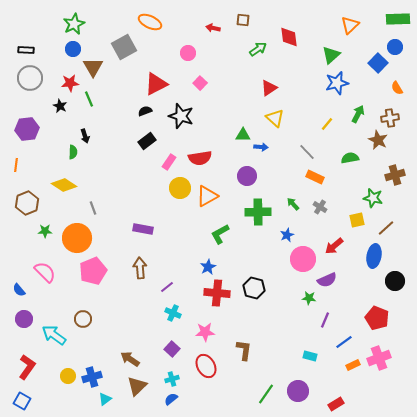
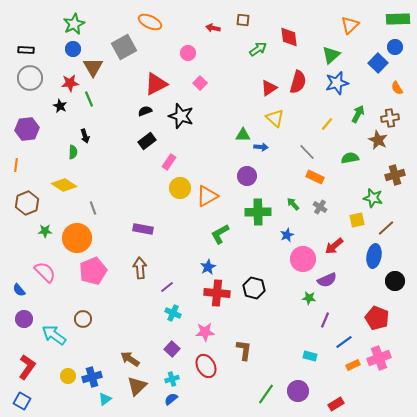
red semicircle at (200, 158): moved 98 px right, 76 px up; rotated 65 degrees counterclockwise
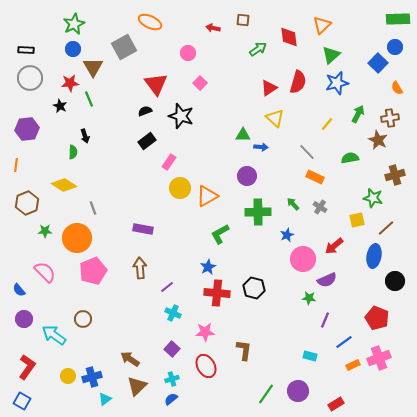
orange triangle at (350, 25): moved 28 px left
red triangle at (156, 84): rotated 40 degrees counterclockwise
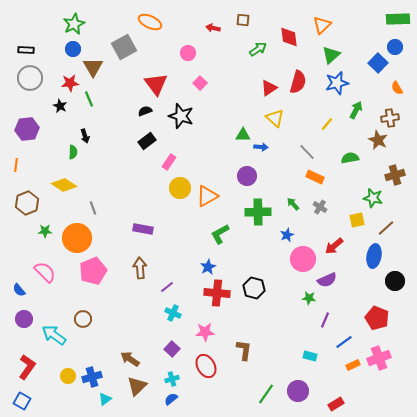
green arrow at (358, 114): moved 2 px left, 4 px up
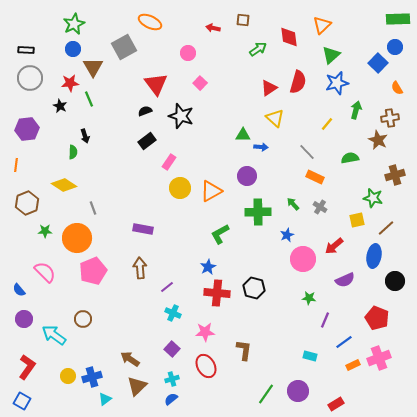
green arrow at (356, 110): rotated 12 degrees counterclockwise
orange triangle at (207, 196): moved 4 px right, 5 px up
purple semicircle at (327, 280): moved 18 px right
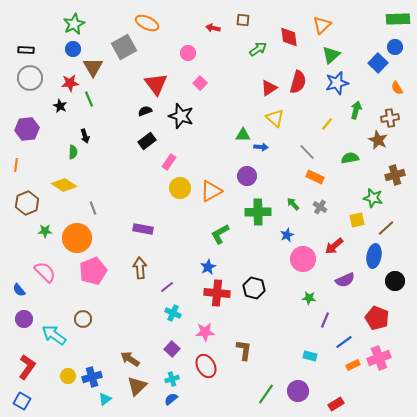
orange ellipse at (150, 22): moved 3 px left, 1 px down
